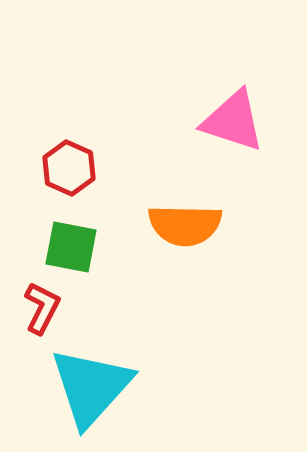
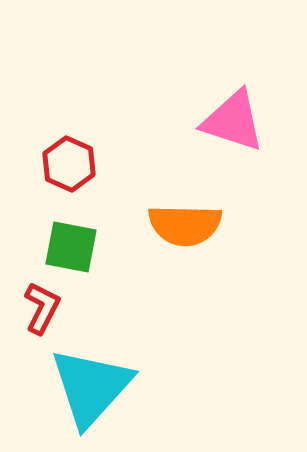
red hexagon: moved 4 px up
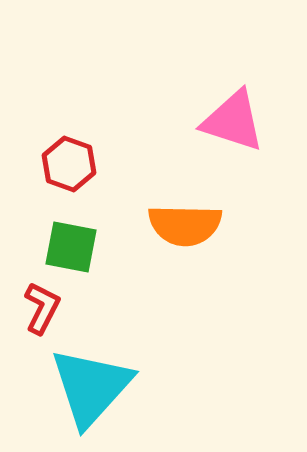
red hexagon: rotated 4 degrees counterclockwise
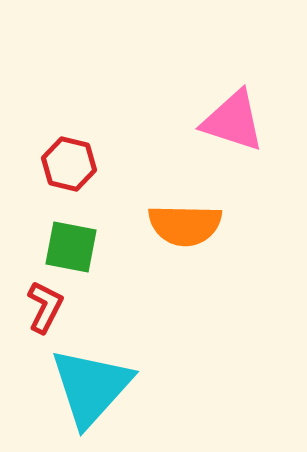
red hexagon: rotated 6 degrees counterclockwise
red L-shape: moved 3 px right, 1 px up
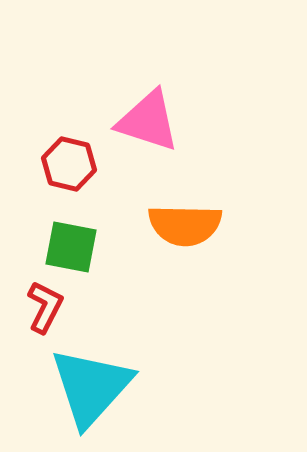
pink triangle: moved 85 px left
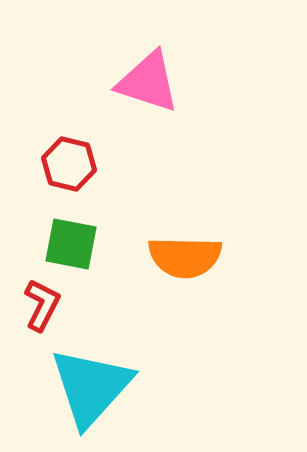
pink triangle: moved 39 px up
orange semicircle: moved 32 px down
green square: moved 3 px up
red L-shape: moved 3 px left, 2 px up
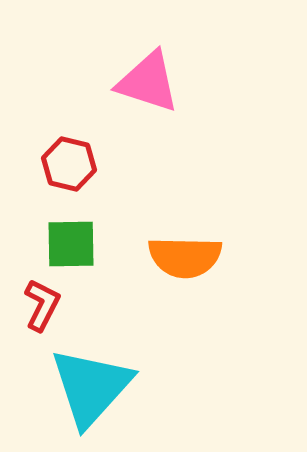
green square: rotated 12 degrees counterclockwise
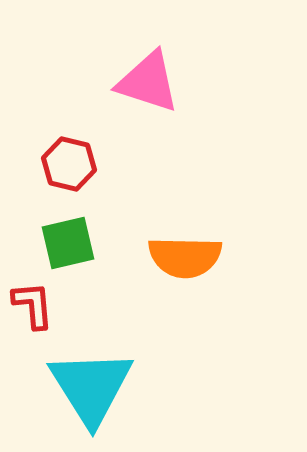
green square: moved 3 px left, 1 px up; rotated 12 degrees counterclockwise
red L-shape: moved 9 px left; rotated 32 degrees counterclockwise
cyan triangle: rotated 14 degrees counterclockwise
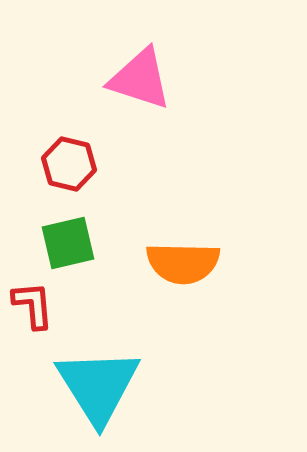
pink triangle: moved 8 px left, 3 px up
orange semicircle: moved 2 px left, 6 px down
cyan triangle: moved 7 px right, 1 px up
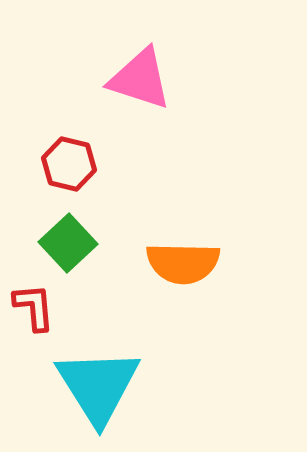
green square: rotated 30 degrees counterclockwise
red L-shape: moved 1 px right, 2 px down
